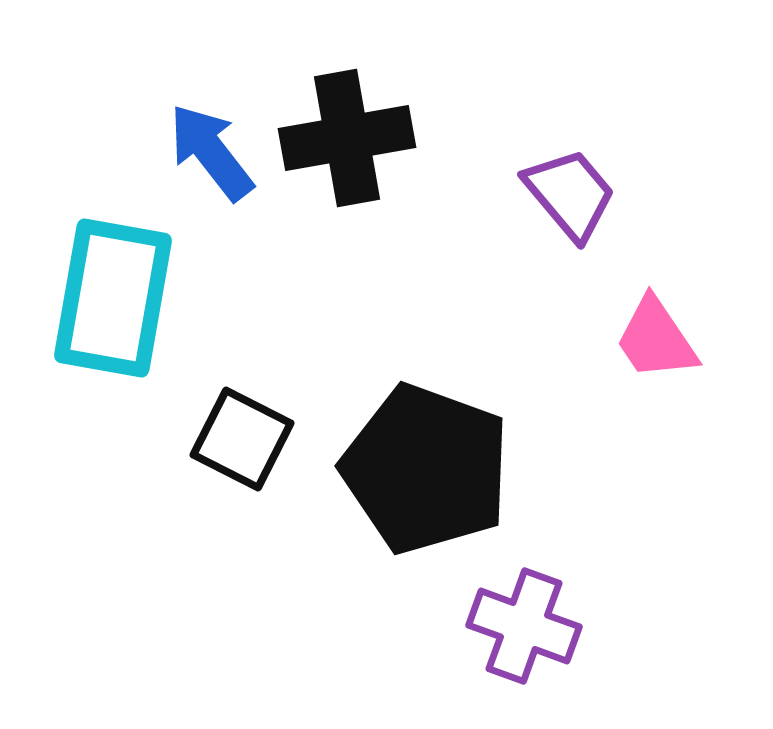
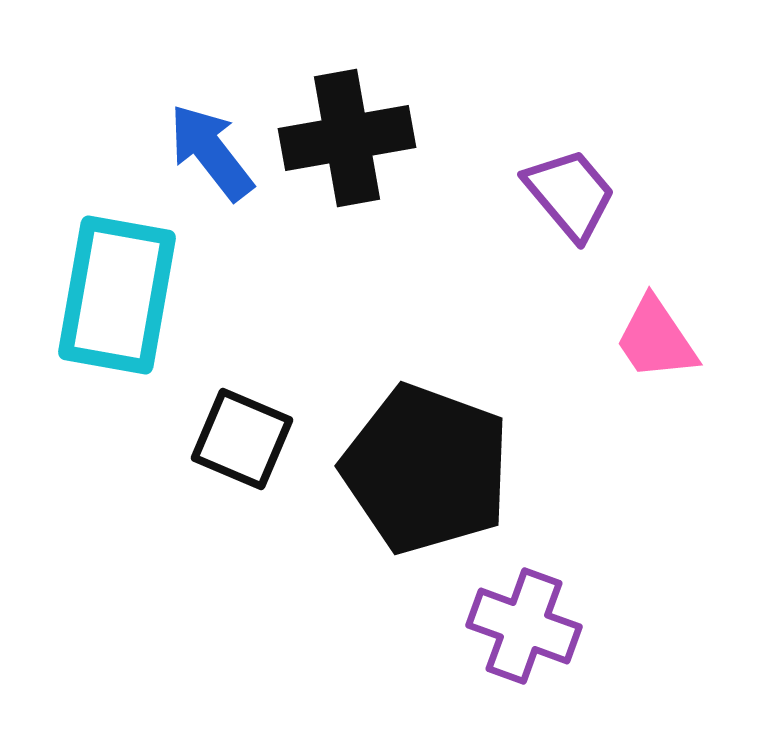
cyan rectangle: moved 4 px right, 3 px up
black square: rotated 4 degrees counterclockwise
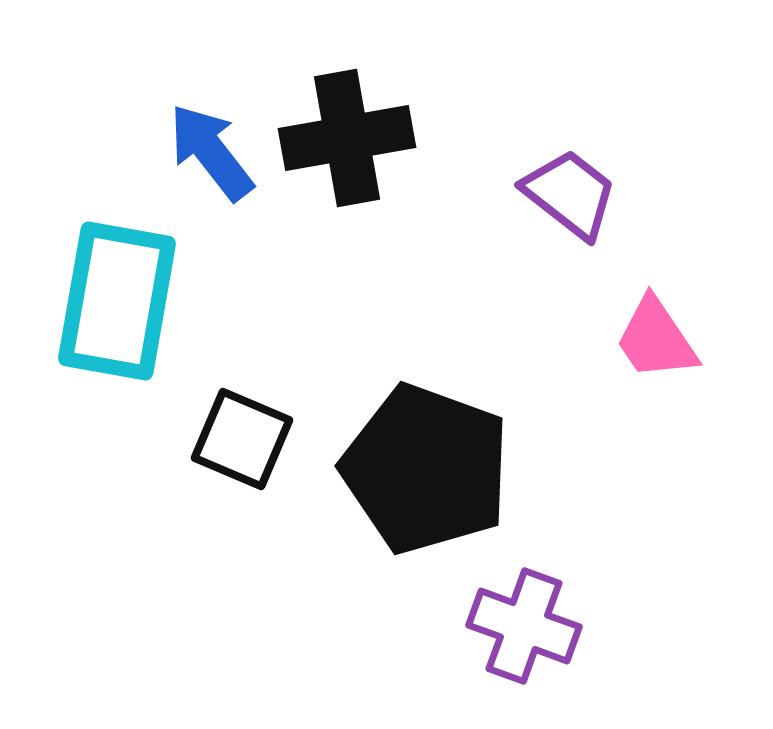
purple trapezoid: rotated 12 degrees counterclockwise
cyan rectangle: moved 6 px down
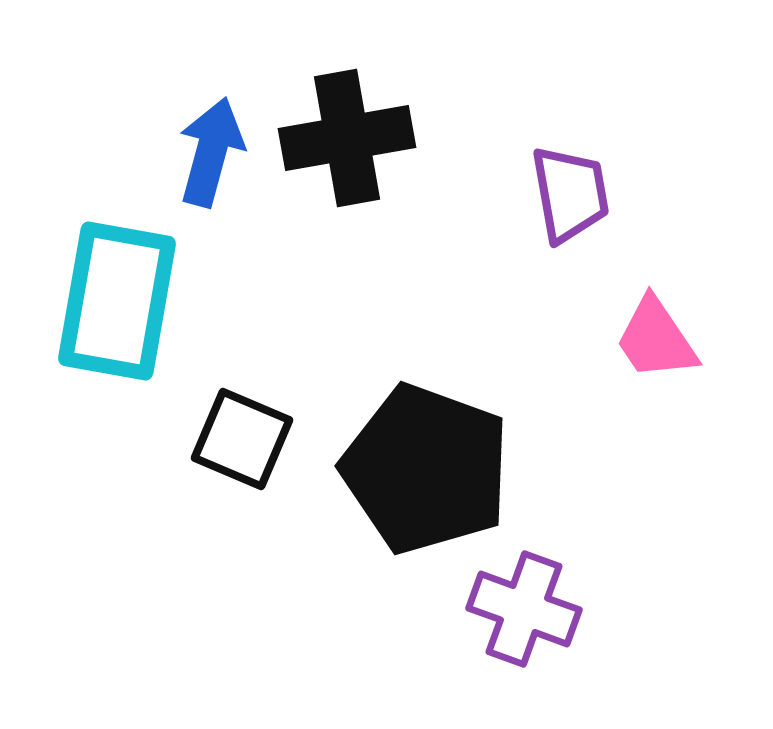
blue arrow: rotated 53 degrees clockwise
purple trapezoid: rotated 42 degrees clockwise
purple cross: moved 17 px up
